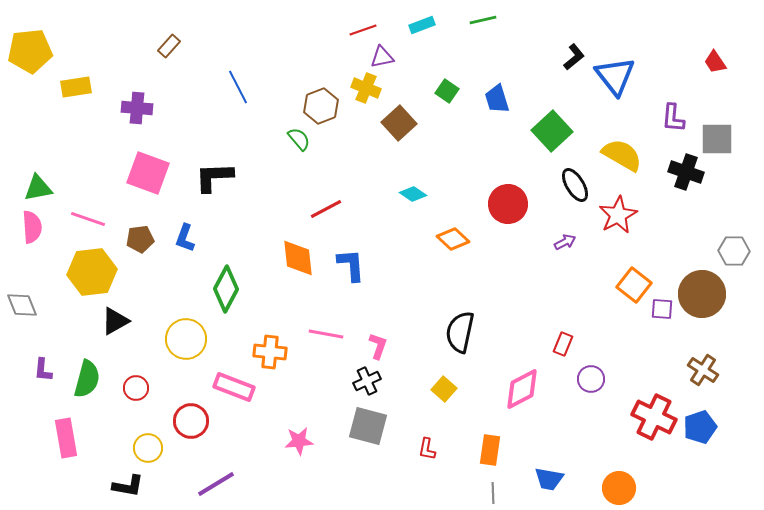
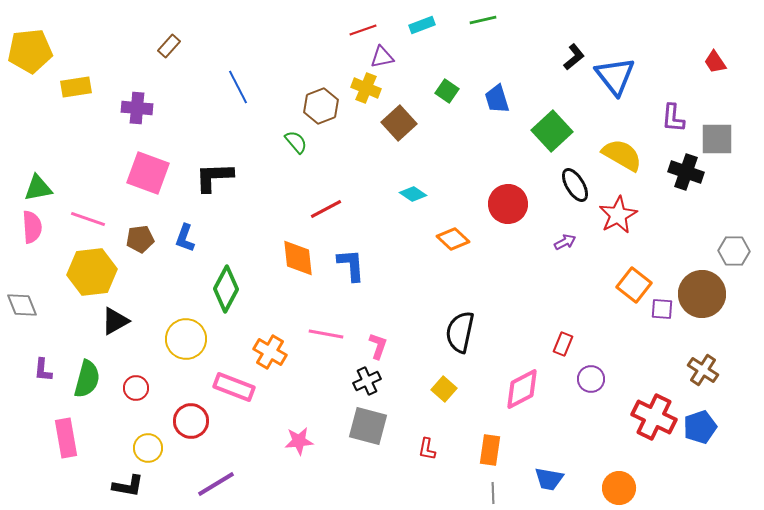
green semicircle at (299, 139): moved 3 px left, 3 px down
orange cross at (270, 352): rotated 24 degrees clockwise
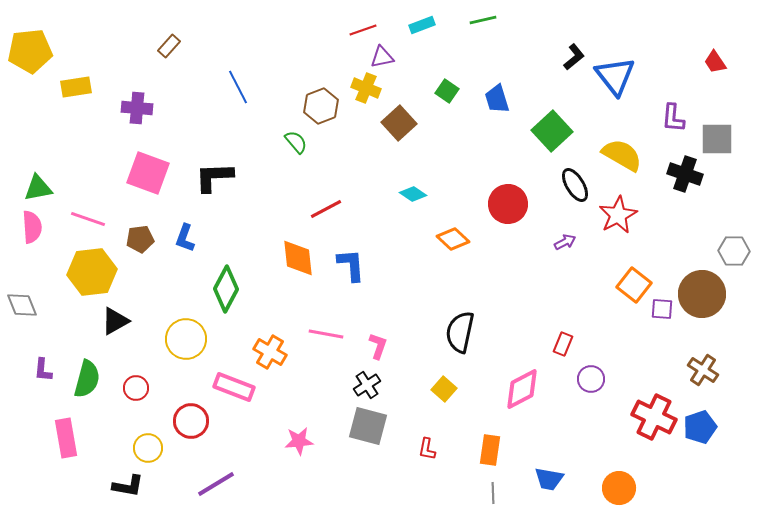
black cross at (686, 172): moved 1 px left, 2 px down
black cross at (367, 381): moved 4 px down; rotated 8 degrees counterclockwise
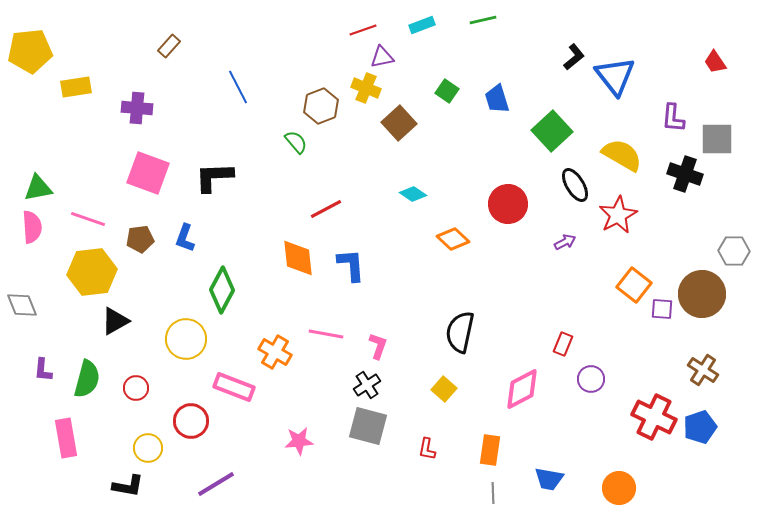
green diamond at (226, 289): moved 4 px left, 1 px down
orange cross at (270, 352): moved 5 px right
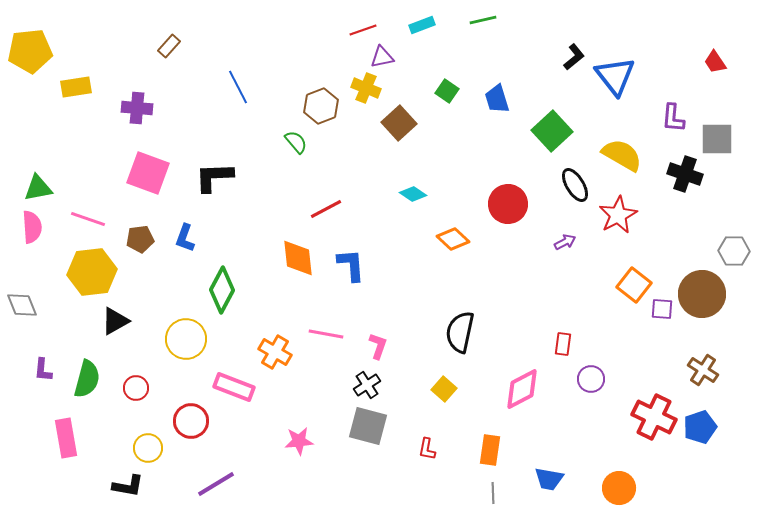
red rectangle at (563, 344): rotated 15 degrees counterclockwise
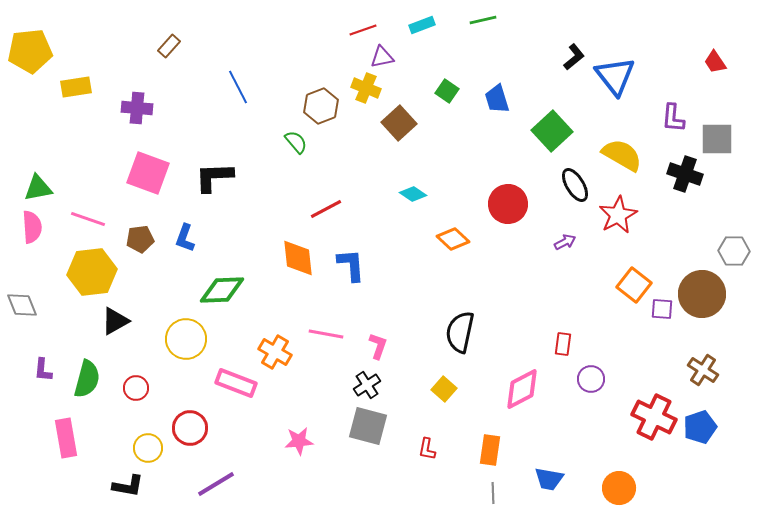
green diamond at (222, 290): rotated 60 degrees clockwise
pink rectangle at (234, 387): moved 2 px right, 4 px up
red circle at (191, 421): moved 1 px left, 7 px down
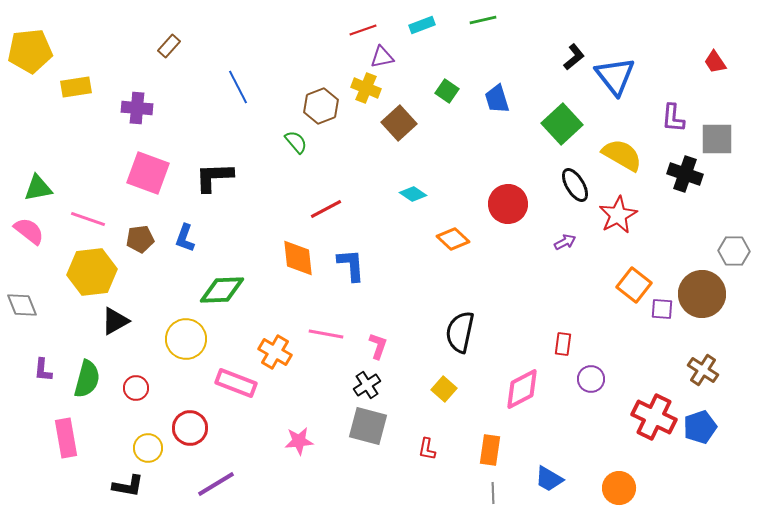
green square at (552, 131): moved 10 px right, 7 px up
pink semicircle at (32, 227): moved 3 px left, 4 px down; rotated 48 degrees counterclockwise
blue trapezoid at (549, 479): rotated 20 degrees clockwise
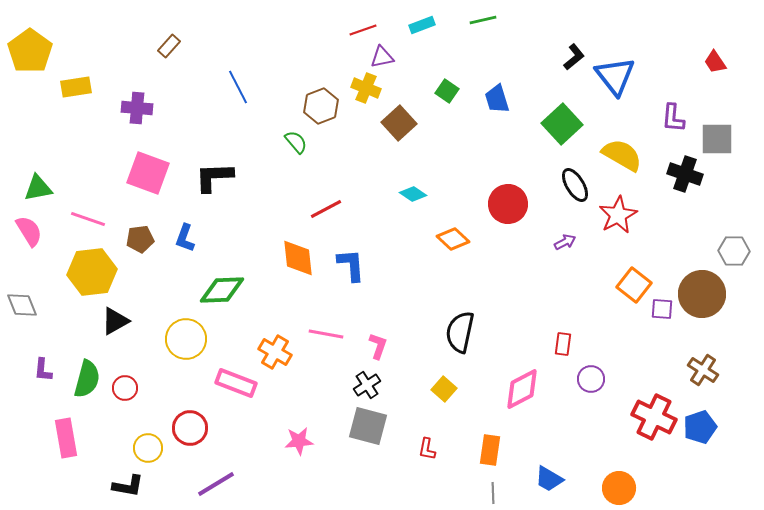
yellow pentagon at (30, 51): rotated 30 degrees counterclockwise
pink semicircle at (29, 231): rotated 20 degrees clockwise
red circle at (136, 388): moved 11 px left
